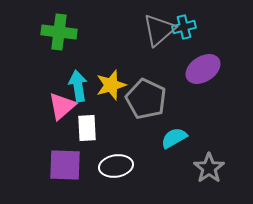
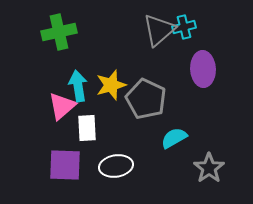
green cross: rotated 20 degrees counterclockwise
purple ellipse: rotated 60 degrees counterclockwise
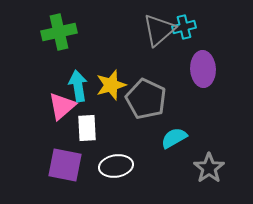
purple square: rotated 9 degrees clockwise
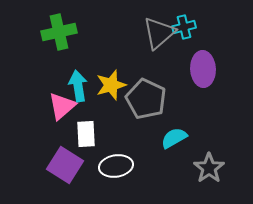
gray triangle: moved 3 px down
white rectangle: moved 1 px left, 6 px down
purple square: rotated 21 degrees clockwise
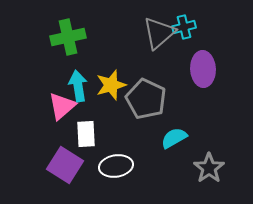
green cross: moved 9 px right, 5 px down
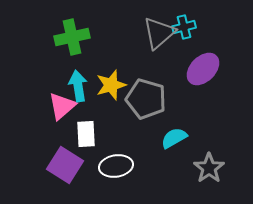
green cross: moved 4 px right
purple ellipse: rotated 48 degrees clockwise
gray pentagon: rotated 9 degrees counterclockwise
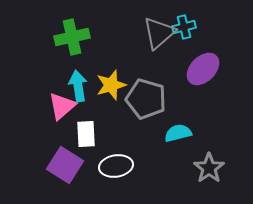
cyan semicircle: moved 4 px right, 5 px up; rotated 16 degrees clockwise
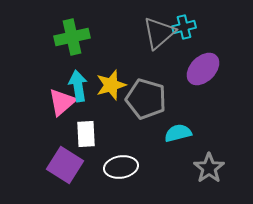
pink triangle: moved 4 px up
white ellipse: moved 5 px right, 1 px down
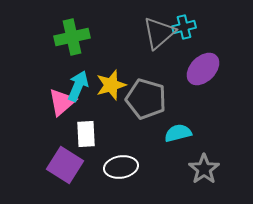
cyan arrow: rotated 32 degrees clockwise
gray star: moved 5 px left, 1 px down
